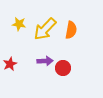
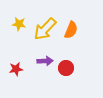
orange semicircle: rotated 12 degrees clockwise
red star: moved 6 px right, 5 px down; rotated 16 degrees clockwise
red circle: moved 3 px right
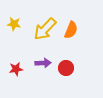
yellow star: moved 5 px left
purple arrow: moved 2 px left, 2 px down
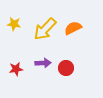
orange semicircle: moved 2 px right, 2 px up; rotated 138 degrees counterclockwise
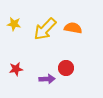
orange semicircle: rotated 36 degrees clockwise
purple arrow: moved 4 px right, 16 px down
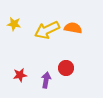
yellow arrow: moved 2 px right, 1 px down; rotated 20 degrees clockwise
red star: moved 4 px right, 6 px down
purple arrow: moved 1 px left, 1 px down; rotated 77 degrees counterclockwise
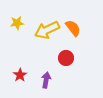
yellow star: moved 3 px right, 1 px up; rotated 16 degrees counterclockwise
orange semicircle: rotated 42 degrees clockwise
red circle: moved 10 px up
red star: rotated 24 degrees counterclockwise
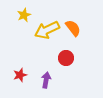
yellow star: moved 7 px right, 8 px up; rotated 16 degrees counterclockwise
red star: rotated 16 degrees clockwise
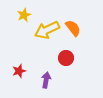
red star: moved 1 px left, 4 px up
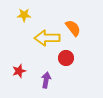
yellow star: rotated 24 degrees clockwise
yellow arrow: moved 8 px down; rotated 25 degrees clockwise
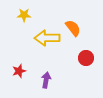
red circle: moved 20 px right
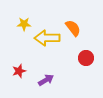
yellow star: moved 9 px down
purple arrow: rotated 49 degrees clockwise
